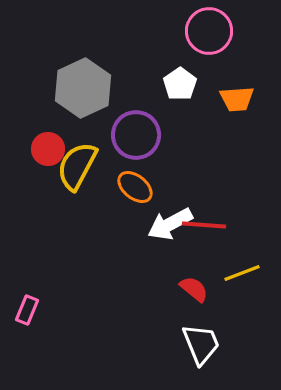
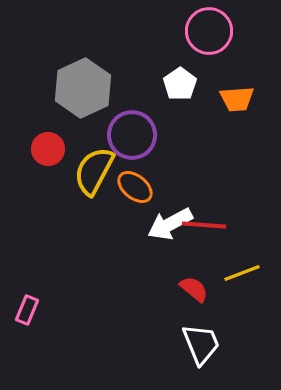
purple circle: moved 4 px left
yellow semicircle: moved 17 px right, 5 px down
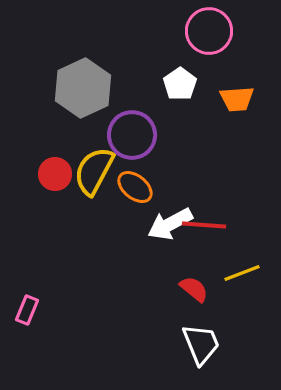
red circle: moved 7 px right, 25 px down
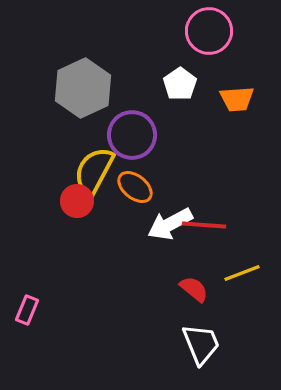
red circle: moved 22 px right, 27 px down
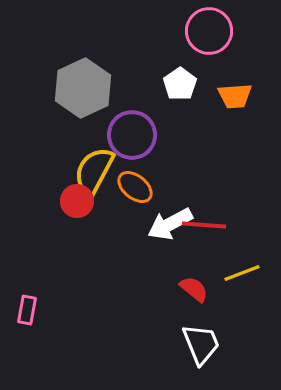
orange trapezoid: moved 2 px left, 3 px up
pink rectangle: rotated 12 degrees counterclockwise
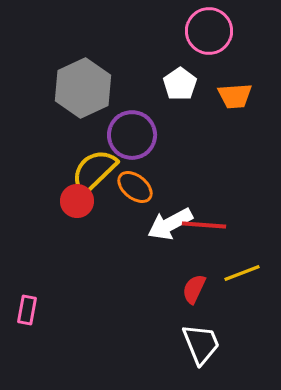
yellow semicircle: rotated 18 degrees clockwise
red semicircle: rotated 104 degrees counterclockwise
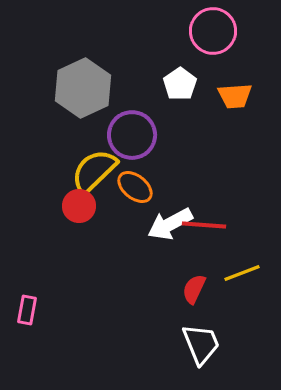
pink circle: moved 4 px right
red circle: moved 2 px right, 5 px down
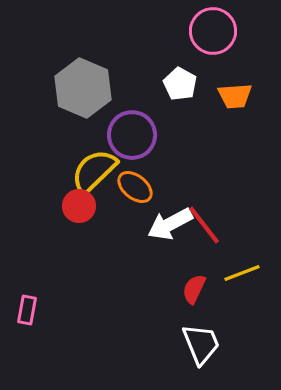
white pentagon: rotated 8 degrees counterclockwise
gray hexagon: rotated 12 degrees counterclockwise
red line: rotated 48 degrees clockwise
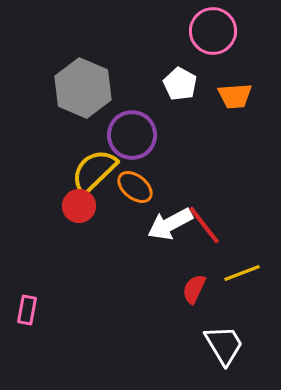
white trapezoid: moved 23 px right, 1 px down; rotated 9 degrees counterclockwise
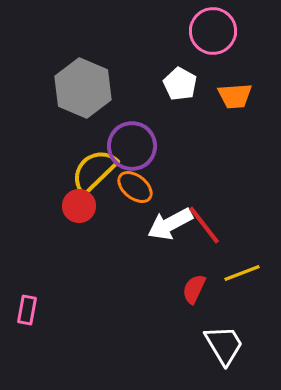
purple circle: moved 11 px down
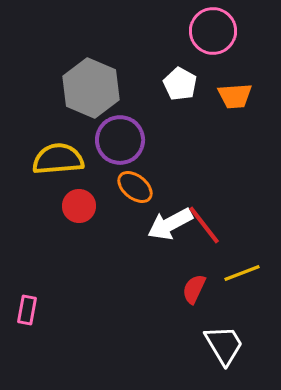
gray hexagon: moved 8 px right
purple circle: moved 12 px left, 6 px up
yellow semicircle: moved 36 px left, 12 px up; rotated 39 degrees clockwise
